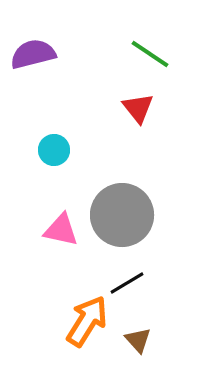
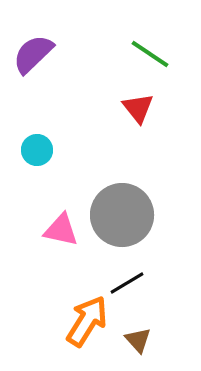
purple semicircle: rotated 30 degrees counterclockwise
cyan circle: moved 17 px left
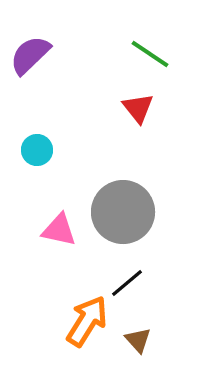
purple semicircle: moved 3 px left, 1 px down
gray circle: moved 1 px right, 3 px up
pink triangle: moved 2 px left
black line: rotated 9 degrees counterclockwise
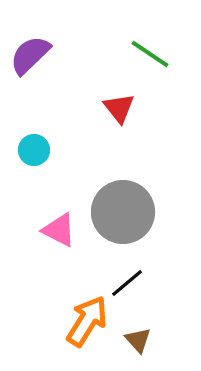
red triangle: moved 19 px left
cyan circle: moved 3 px left
pink triangle: rotated 15 degrees clockwise
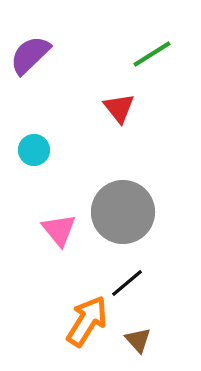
green line: moved 2 px right; rotated 66 degrees counterclockwise
pink triangle: rotated 24 degrees clockwise
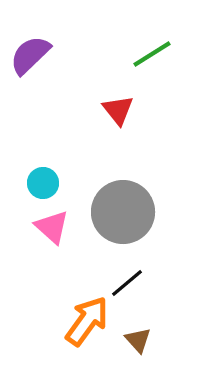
red triangle: moved 1 px left, 2 px down
cyan circle: moved 9 px right, 33 px down
pink triangle: moved 7 px left, 3 px up; rotated 9 degrees counterclockwise
orange arrow: rotated 4 degrees clockwise
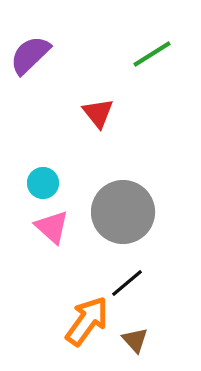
red triangle: moved 20 px left, 3 px down
brown triangle: moved 3 px left
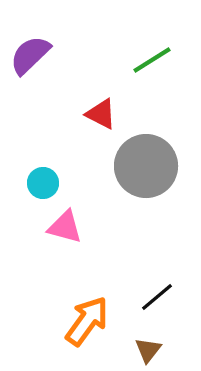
green line: moved 6 px down
red triangle: moved 3 px right, 1 px down; rotated 24 degrees counterclockwise
gray circle: moved 23 px right, 46 px up
pink triangle: moved 13 px right; rotated 27 degrees counterclockwise
black line: moved 30 px right, 14 px down
brown triangle: moved 13 px right, 10 px down; rotated 20 degrees clockwise
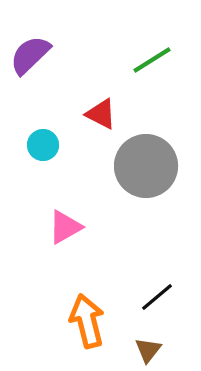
cyan circle: moved 38 px up
pink triangle: rotated 45 degrees counterclockwise
orange arrow: rotated 50 degrees counterclockwise
